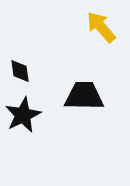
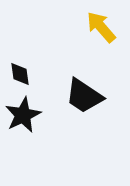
black diamond: moved 3 px down
black trapezoid: rotated 147 degrees counterclockwise
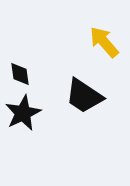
yellow arrow: moved 3 px right, 15 px down
black star: moved 2 px up
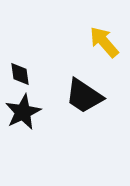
black star: moved 1 px up
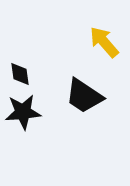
black star: rotated 21 degrees clockwise
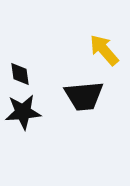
yellow arrow: moved 8 px down
black trapezoid: rotated 39 degrees counterclockwise
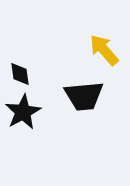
black star: rotated 24 degrees counterclockwise
